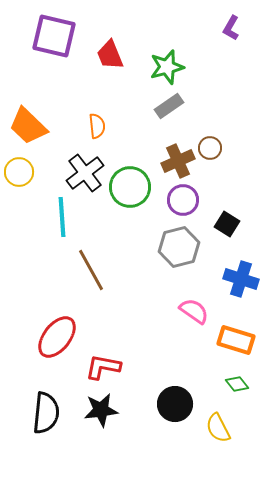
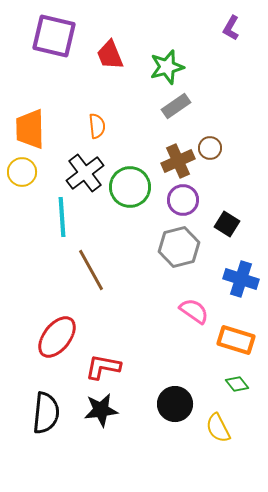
gray rectangle: moved 7 px right
orange trapezoid: moved 2 px right, 3 px down; rotated 45 degrees clockwise
yellow circle: moved 3 px right
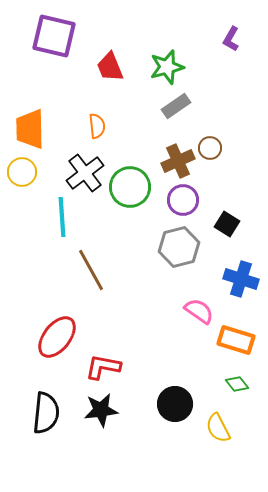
purple L-shape: moved 11 px down
red trapezoid: moved 12 px down
pink semicircle: moved 5 px right
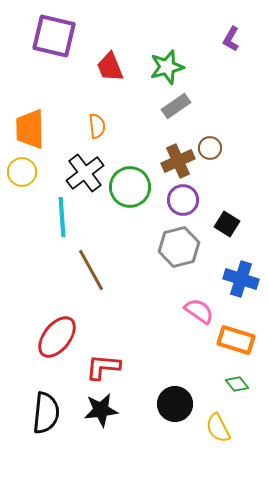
red L-shape: rotated 6 degrees counterclockwise
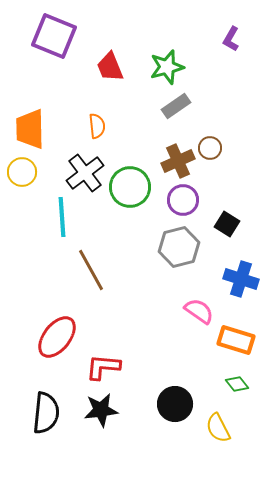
purple square: rotated 9 degrees clockwise
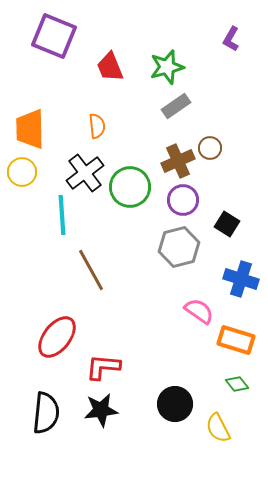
cyan line: moved 2 px up
